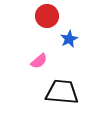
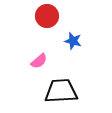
blue star: moved 4 px right, 2 px down; rotated 30 degrees counterclockwise
black trapezoid: moved 1 px left, 1 px up; rotated 8 degrees counterclockwise
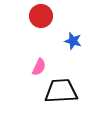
red circle: moved 6 px left
pink semicircle: moved 6 px down; rotated 24 degrees counterclockwise
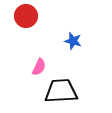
red circle: moved 15 px left
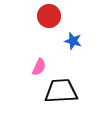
red circle: moved 23 px right
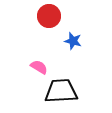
pink semicircle: rotated 84 degrees counterclockwise
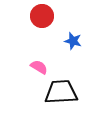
red circle: moved 7 px left
black trapezoid: moved 1 px down
